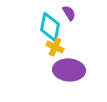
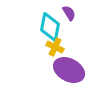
purple ellipse: rotated 24 degrees clockwise
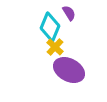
cyan diamond: rotated 12 degrees clockwise
yellow cross: rotated 18 degrees clockwise
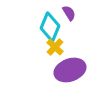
purple ellipse: moved 1 px right; rotated 48 degrees counterclockwise
